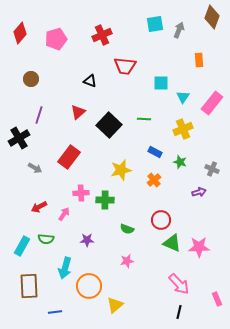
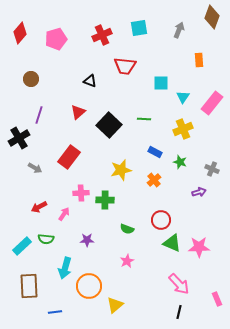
cyan square at (155, 24): moved 16 px left, 4 px down
cyan rectangle at (22, 246): rotated 18 degrees clockwise
pink star at (127, 261): rotated 16 degrees counterclockwise
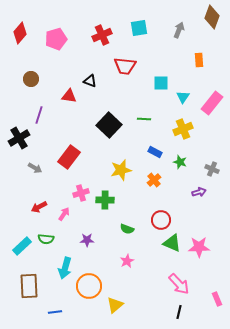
red triangle at (78, 112): moved 9 px left, 16 px up; rotated 49 degrees clockwise
pink cross at (81, 193): rotated 14 degrees counterclockwise
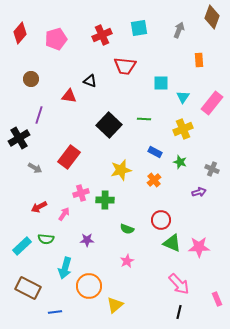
brown rectangle at (29, 286): moved 1 px left, 2 px down; rotated 60 degrees counterclockwise
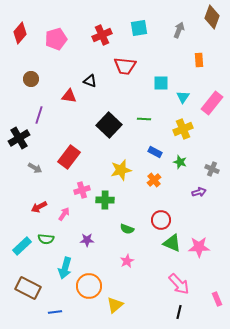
pink cross at (81, 193): moved 1 px right, 3 px up
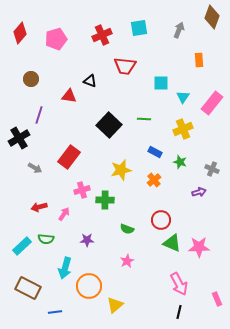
red arrow at (39, 207): rotated 14 degrees clockwise
pink arrow at (179, 284): rotated 15 degrees clockwise
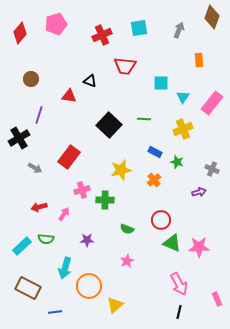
pink pentagon at (56, 39): moved 15 px up
green star at (180, 162): moved 3 px left
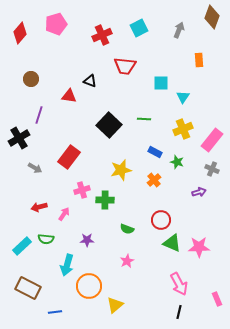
cyan square at (139, 28): rotated 18 degrees counterclockwise
pink rectangle at (212, 103): moved 37 px down
cyan arrow at (65, 268): moved 2 px right, 3 px up
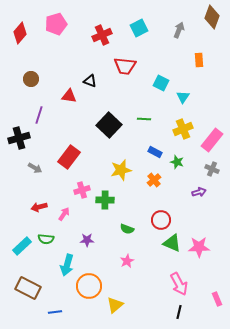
cyan square at (161, 83): rotated 28 degrees clockwise
black cross at (19, 138): rotated 15 degrees clockwise
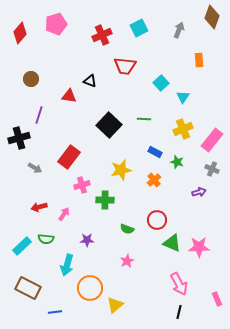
cyan square at (161, 83): rotated 21 degrees clockwise
pink cross at (82, 190): moved 5 px up
red circle at (161, 220): moved 4 px left
orange circle at (89, 286): moved 1 px right, 2 px down
